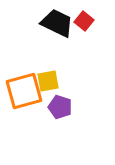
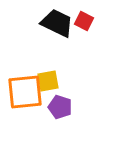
red square: rotated 12 degrees counterclockwise
orange square: moved 1 px right, 1 px down; rotated 9 degrees clockwise
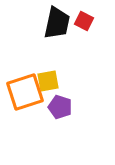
black trapezoid: rotated 76 degrees clockwise
orange square: rotated 12 degrees counterclockwise
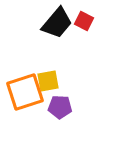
black trapezoid: rotated 28 degrees clockwise
purple pentagon: rotated 15 degrees counterclockwise
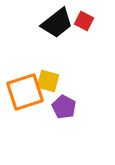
black trapezoid: rotated 12 degrees clockwise
yellow square: rotated 25 degrees clockwise
purple pentagon: moved 4 px right; rotated 25 degrees clockwise
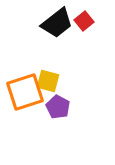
red square: rotated 24 degrees clockwise
purple pentagon: moved 6 px left
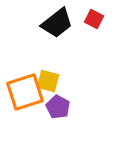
red square: moved 10 px right, 2 px up; rotated 24 degrees counterclockwise
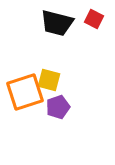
black trapezoid: rotated 52 degrees clockwise
yellow square: moved 1 px right, 1 px up
purple pentagon: rotated 25 degrees clockwise
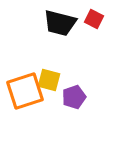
black trapezoid: moved 3 px right
orange square: moved 1 px up
purple pentagon: moved 16 px right, 10 px up
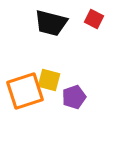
black trapezoid: moved 9 px left
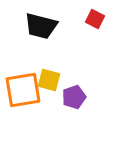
red square: moved 1 px right
black trapezoid: moved 10 px left, 3 px down
orange square: moved 2 px left, 1 px up; rotated 9 degrees clockwise
